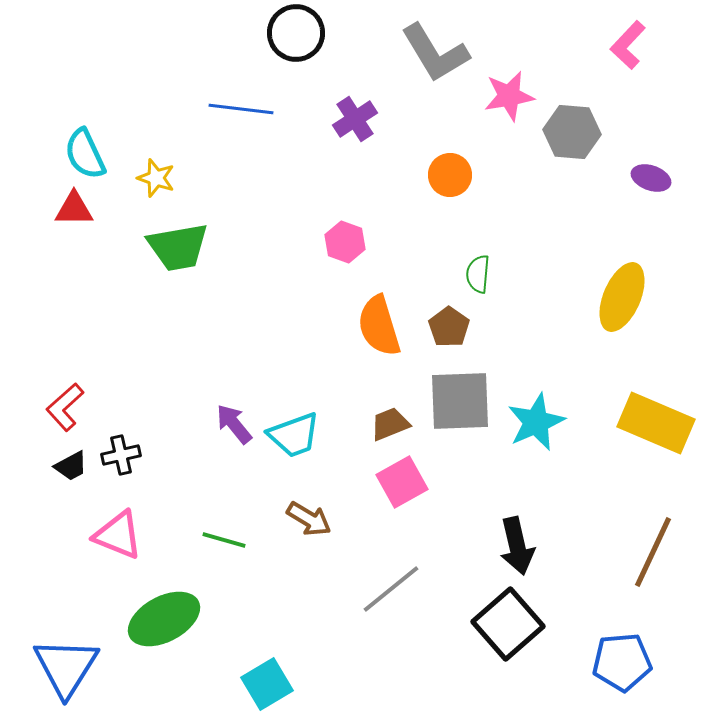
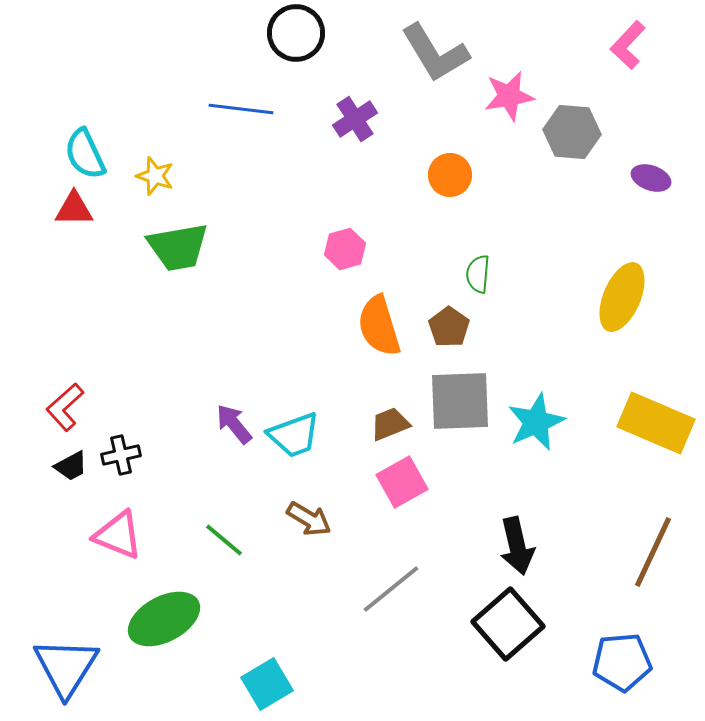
yellow star: moved 1 px left, 2 px up
pink hexagon: moved 7 px down; rotated 24 degrees clockwise
green line: rotated 24 degrees clockwise
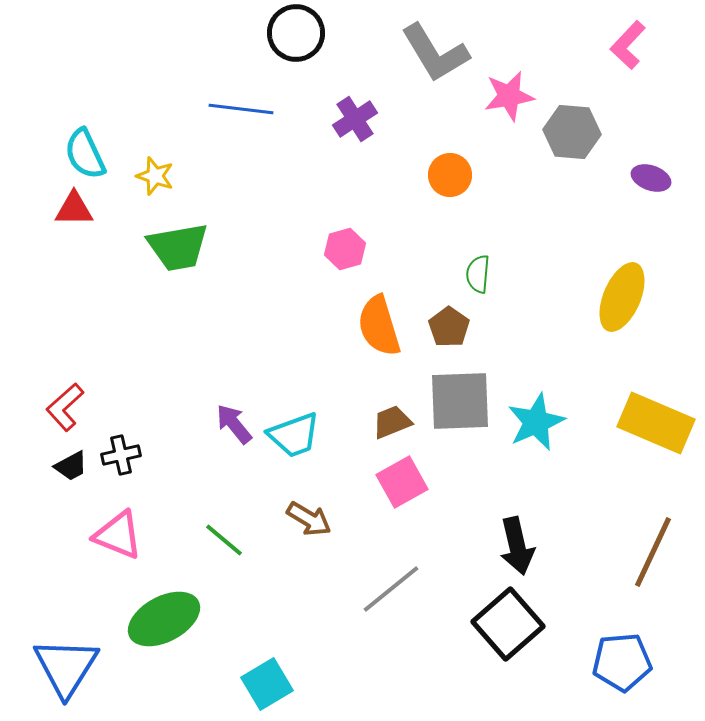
brown trapezoid: moved 2 px right, 2 px up
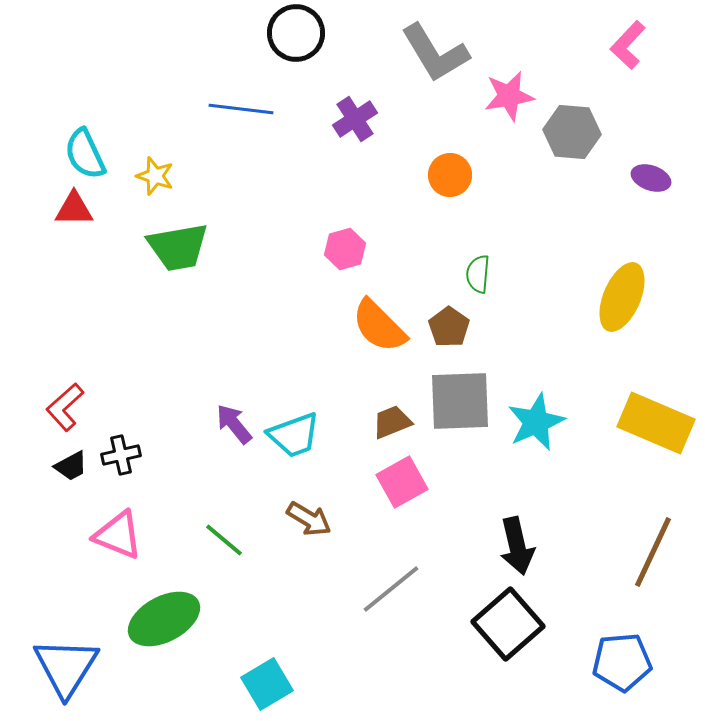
orange semicircle: rotated 28 degrees counterclockwise
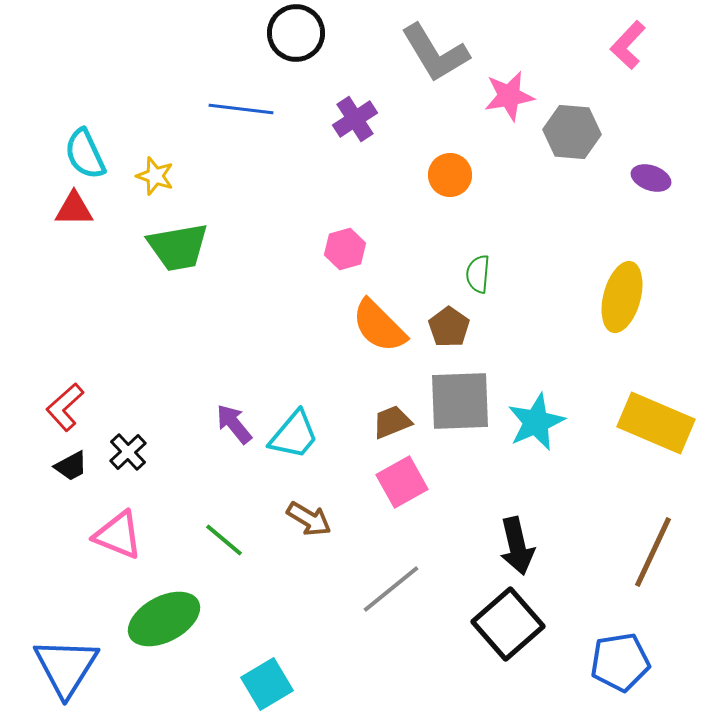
yellow ellipse: rotated 8 degrees counterclockwise
cyan trapezoid: rotated 30 degrees counterclockwise
black cross: moved 7 px right, 3 px up; rotated 30 degrees counterclockwise
blue pentagon: moved 2 px left; rotated 4 degrees counterclockwise
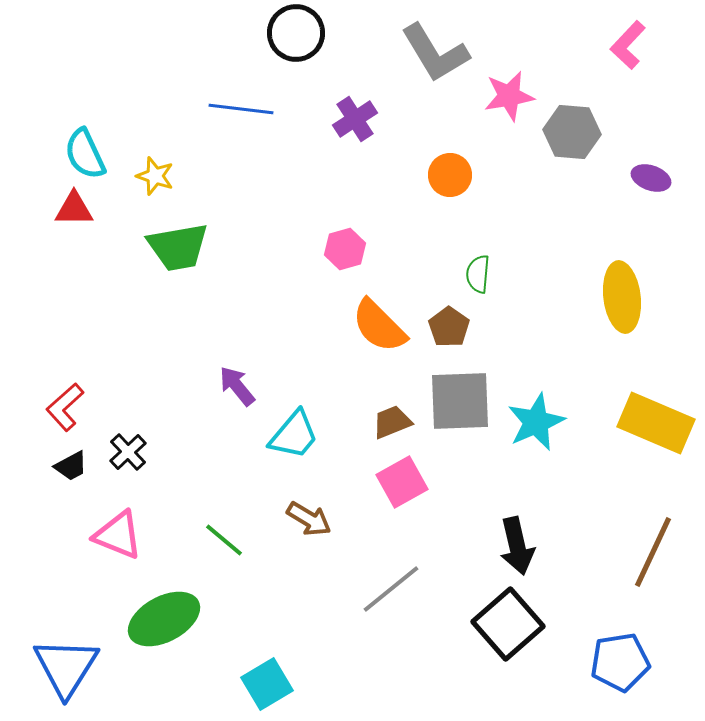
yellow ellipse: rotated 22 degrees counterclockwise
purple arrow: moved 3 px right, 38 px up
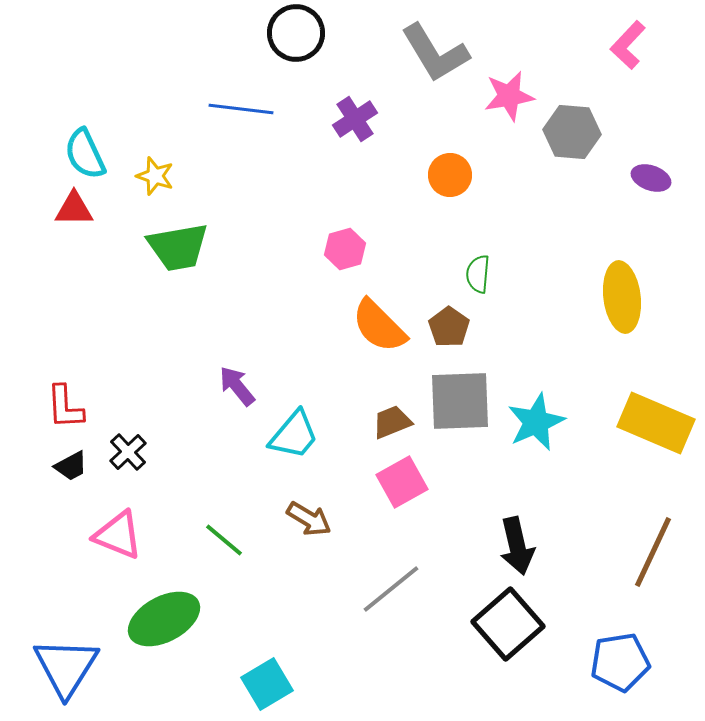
red L-shape: rotated 51 degrees counterclockwise
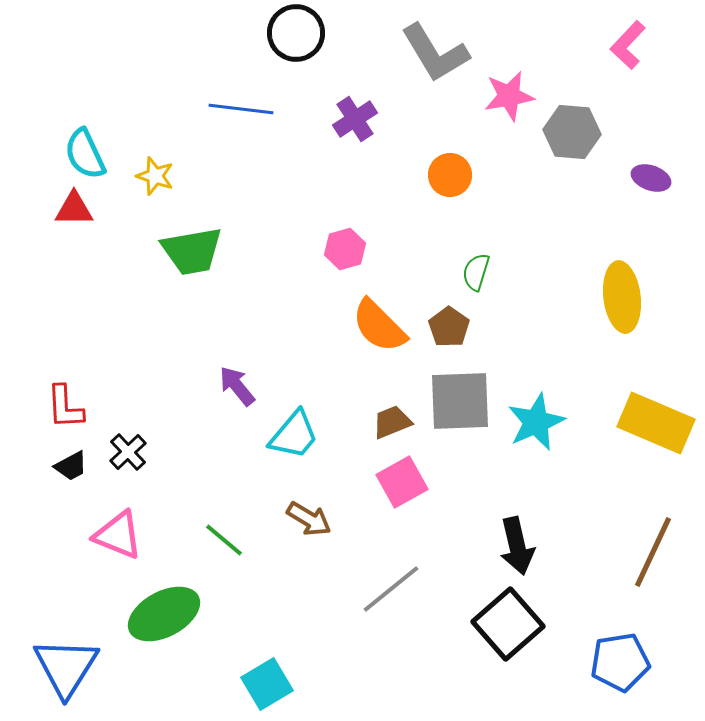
green trapezoid: moved 14 px right, 4 px down
green semicircle: moved 2 px left, 2 px up; rotated 12 degrees clockwise
green ellipse: moved 5 px up
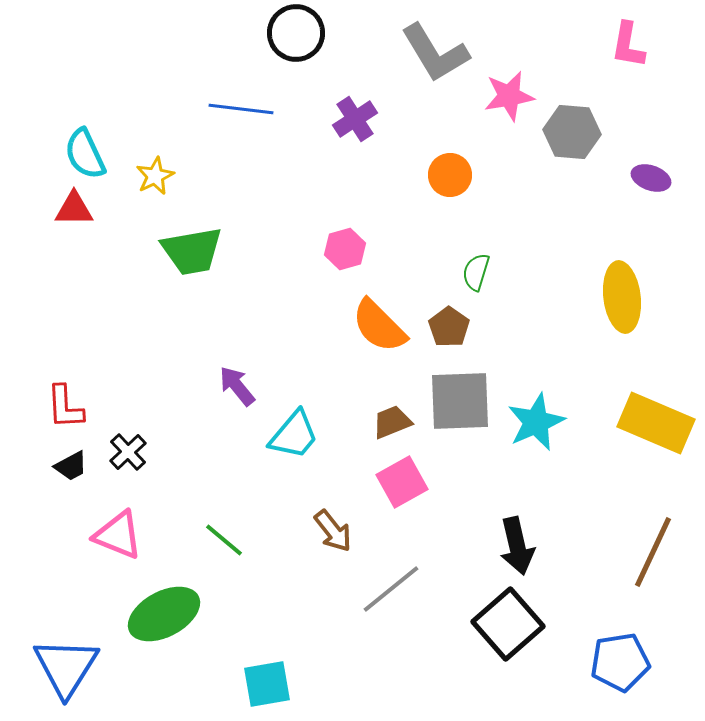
pink L-shape: rotated 33 degrees counterclockwise
yellow star: rotated 27 degrees clockwise
brown arrow: moved 24 px right, 12 px down; rotated 21 degrees clockwise
cyan square: rotated 21 degrees clockwise
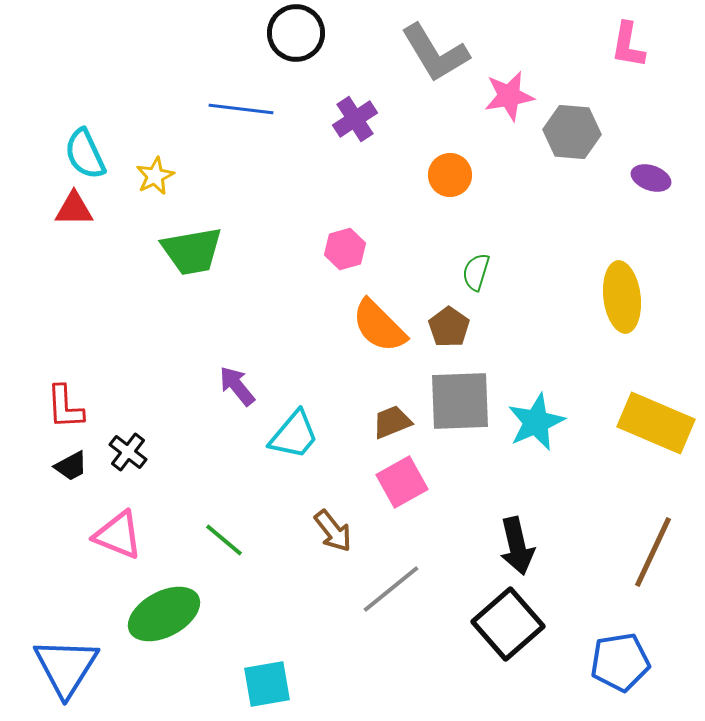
black cross: rotated 9 degrees counterclockwise
